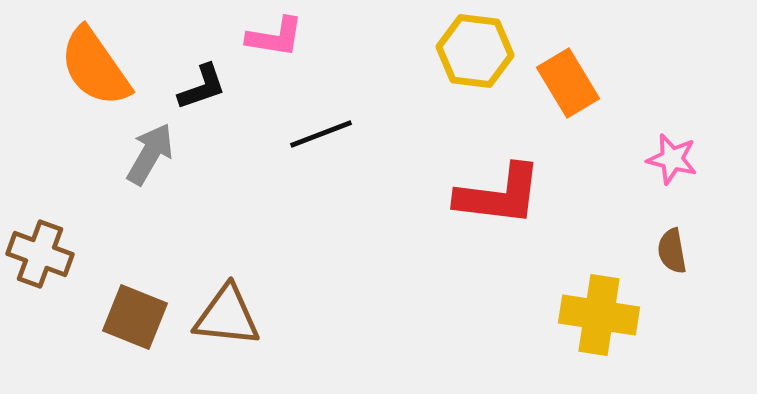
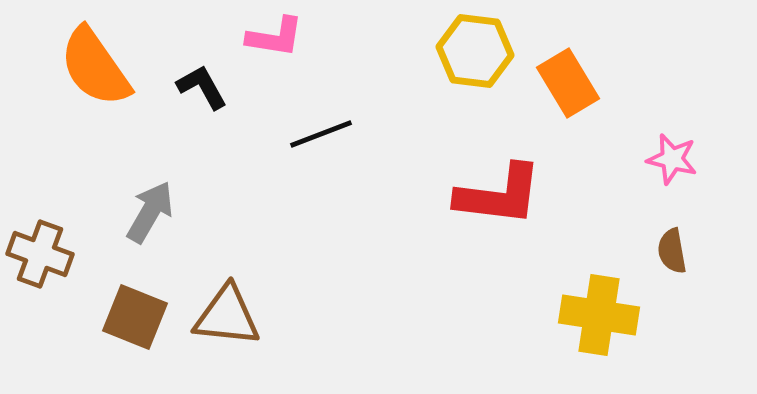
black L-shape: rotated 100 degrees counterclockwise
gray arrow: moved 58 px down
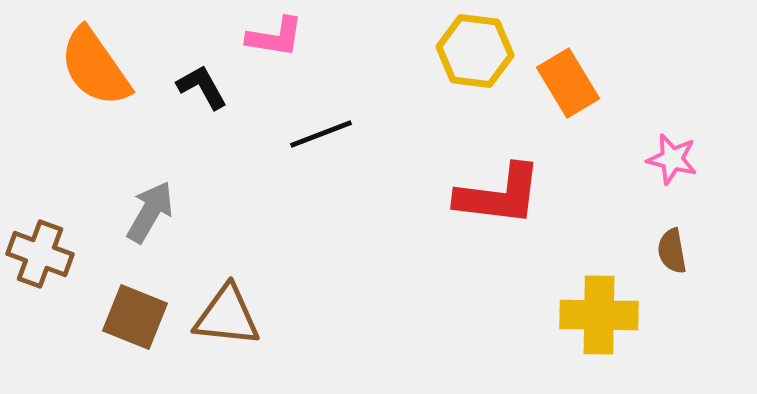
yellow cross: rotated 8 degrees counterclockwise
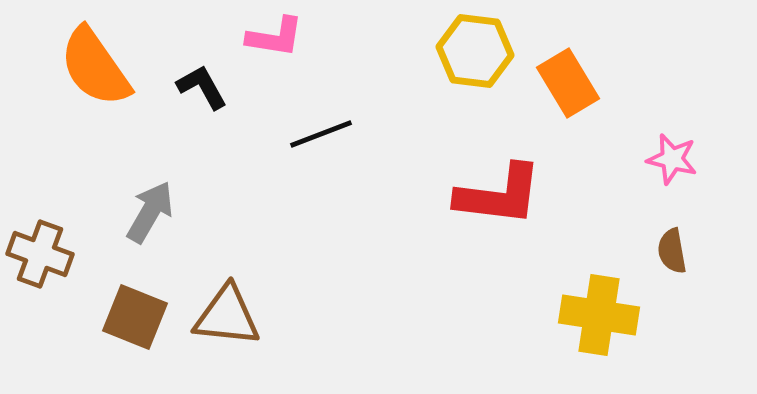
yellow cross: rotated 8 degrees clockwise
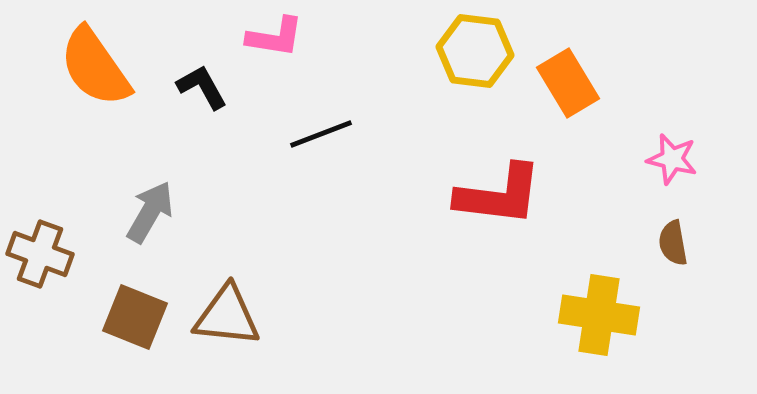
brown semicircle: moved 1 px right, 8 px up
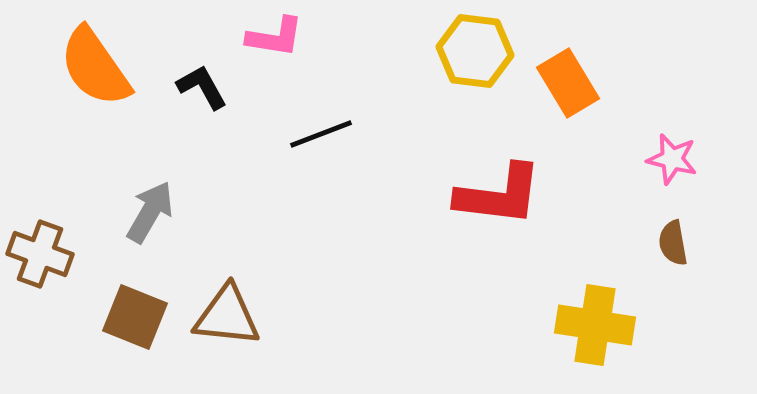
yellow cross: moved 4 px left, 10 px down
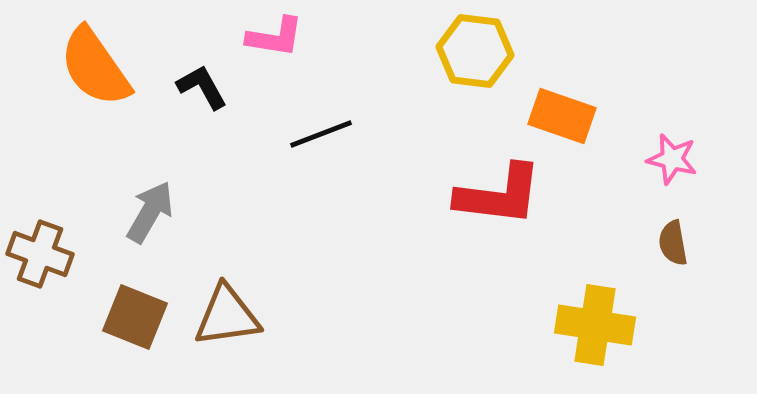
orange rectangle: moved 6 px left, 33 px down; rotated 40 degrees counterclockwise
brown triangle: rotated 14 degrees counterclockwise
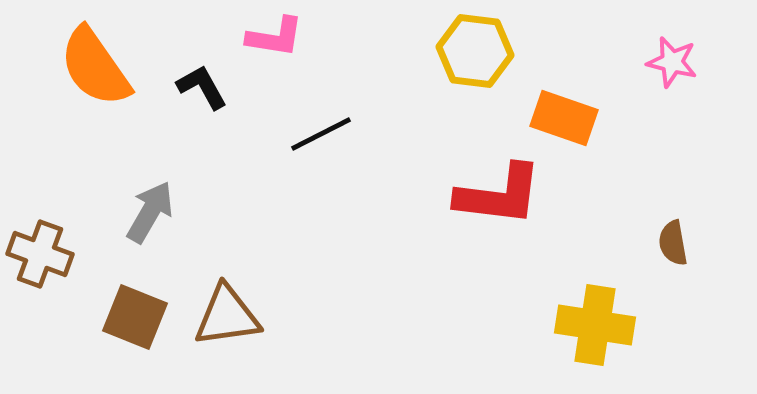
orange rectangle: moved 2 px right, 2 px down
black line: rotated 6 degrees counterclockwise
pink star: moved 97 px up
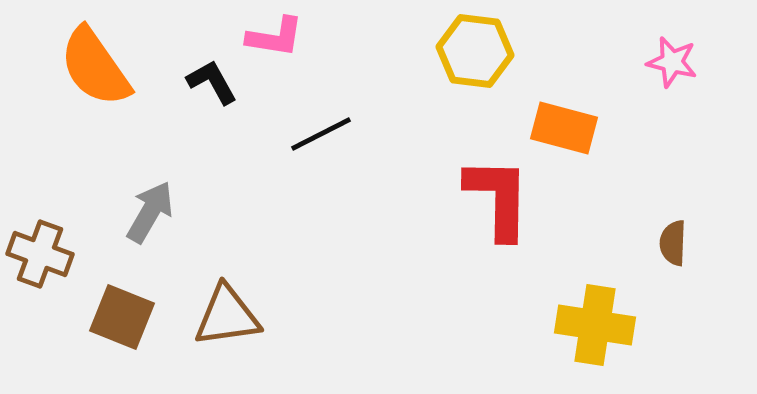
black L-shape: moved 10 px right, 5 px up
orange rectangle: moved 10 px down; rotated 4 degrees counterclockwise
red L-shape: moved 1 px left, 3 px down; rotated 96 degrees counterclockwise
brown semicircle: rotated 12 degrees clockwise
brown square: moved 13 px left
